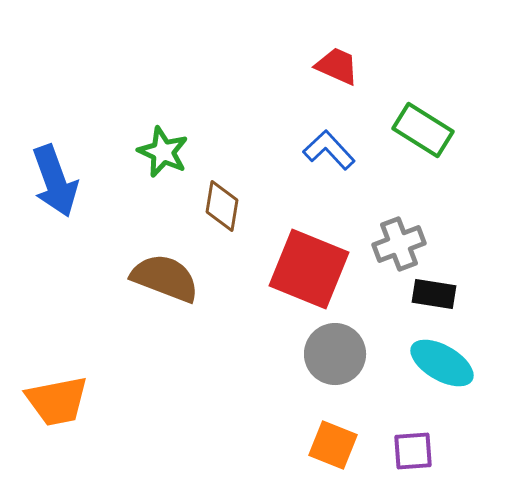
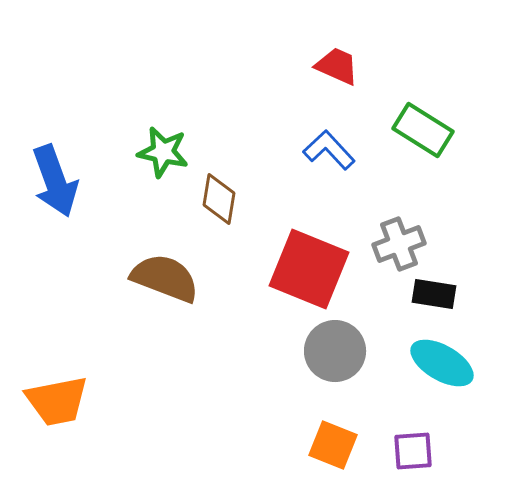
green star: rotated 12 degrees counterclockwise
brown diamond: moved 3 px left, 7 px up
gray circle: moved 3 px up
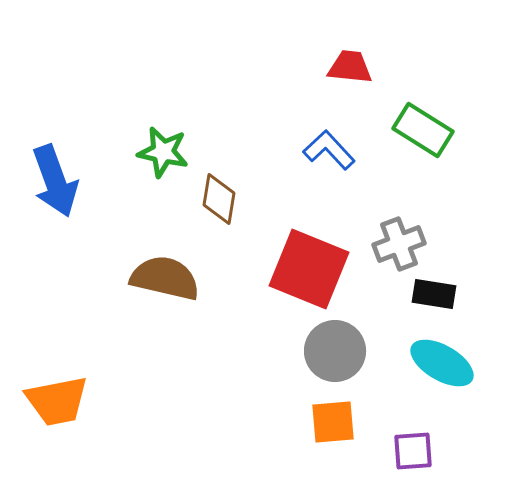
red trapezoid: moved 13 px right, 1 px down; rotated 18 degrees counterclockwise
brown semicircle: rotated 8 degrees counterclockwise
orange square: moved 23 px up; rotated 27 degrees counterclockwise
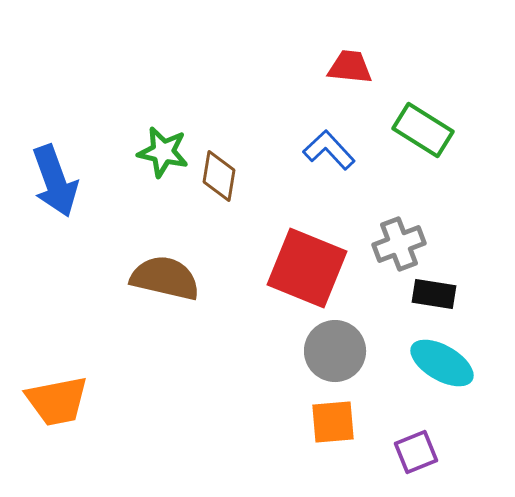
brown diamond: moved 23 px up
red square: moved 2 px left, 1 px up
purple square: moved 3 px right, 1 px down; rotated 18 degrees counterclockwise
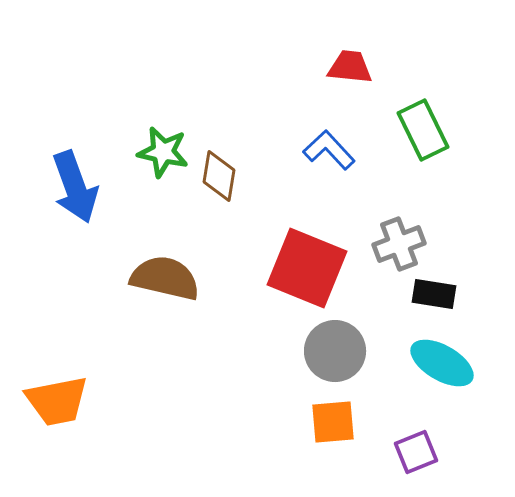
green rectangle: rotated 32 degrees clockwise
blue arrow: moved 20 px right, 6 px down
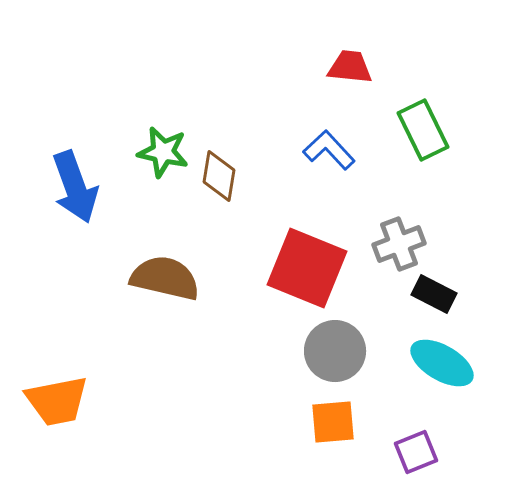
black rectangle: rotated 18 degrees clockwise
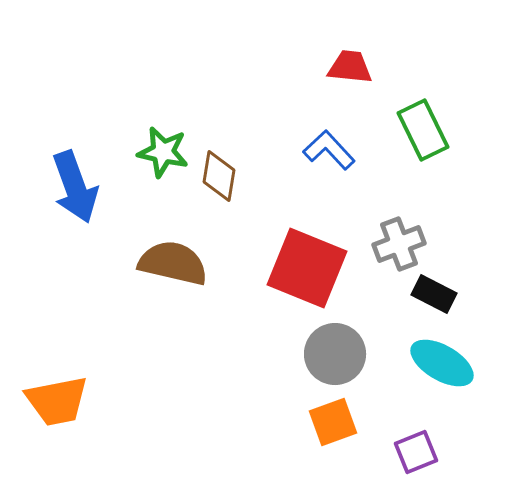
brown semicircle: moved 8 px right, 15 px up
gray circle: moved 3 px down
orange square: rotated 15 degrees counterclockwise
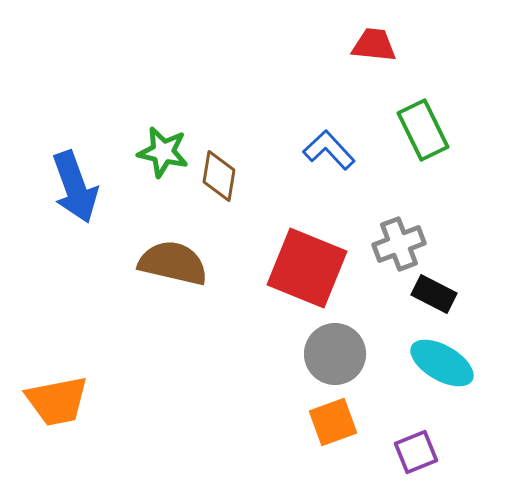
red trapezoid: moved 24 px right, 22 px up
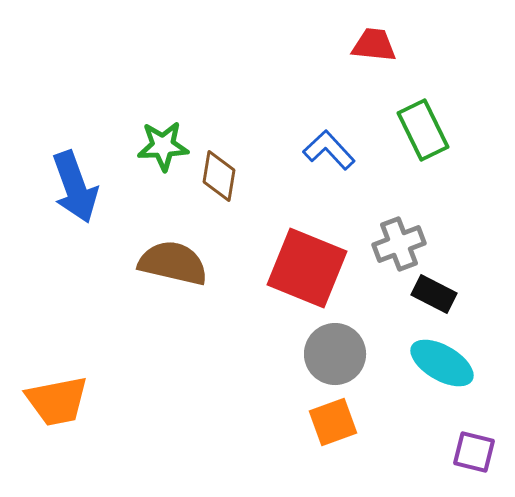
green star: moved 6 px up; rotated 15 degrees counterclockwise
purple square: moved 58 px right; rotated 36 degrees clockwise
